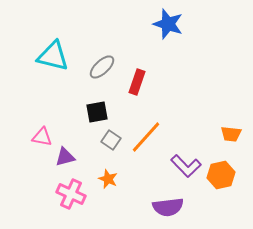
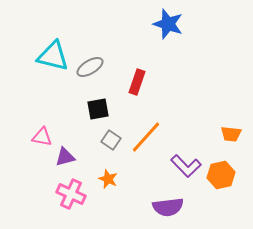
gray ellipse: moved 12 px left; rotated 12 degrees clockwise
black square: moved 1 px right, 3 px up
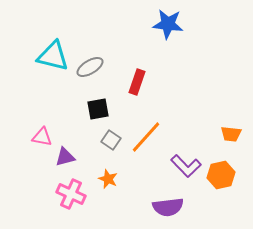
blue star: rotated 12 degrees counterclockwise
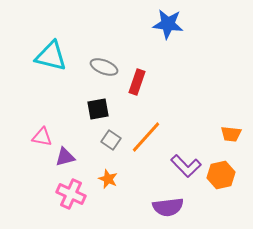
cyan triangle: moved 2 px left
gray ellipse: moved 14 px right; rotated 52 degrees clockwise
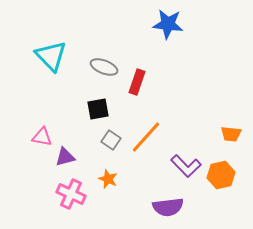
cyan triangle: rotated 32 degrees clockwise
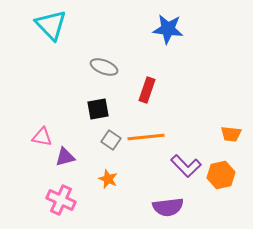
blue star: moved 5 px down
cyan triangle: moved 31 px up
red rectangle: moved 10 px right, 8 px down
orange line: rotated 42 degrees clockwise
pink cross: moved 10 px left, 6 px down
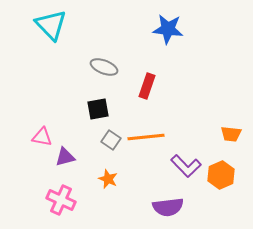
red rectangle: moved 4 px up
orange hexagon: rotated 12 degrees counterclockwise
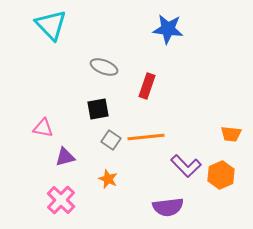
pink triangle: moved 1 px right, 9 px up
pink cross: rotated 20 degrees clockwise
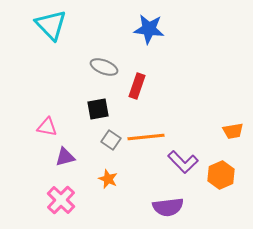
blue star: moved 19 px left
red rectangle: moved 10 px left
pink triangle: moved 4 px right, 1 px up
orange trapezoid: moved 2 px right, 3 px up; rotated 15 degrees counterclockwise
purple L-shape: moved 3 px left, 4 px up
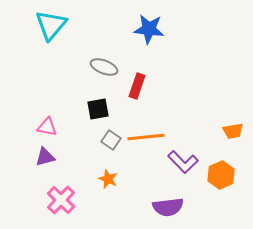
cyan triangle: rotated 24 degrees clockwise
purple triangle: moved 20 px left
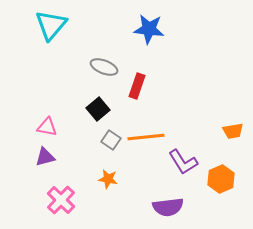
black square: rotated 30 degrees counterclockwise
purple L-shape: rotated 12 degrees clockwise
orange hexagon: moved 4 px down
orange star: rotated 12 degrees counterclockwise
